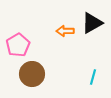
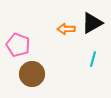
orange arrow: moved 1 px right, 2 px up
pink pentagon: rotated 20 degrees counterclockwise
cyan line: moved 18 px up
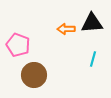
black triangle: rotated 25 degrees clockwise
brown circle: moved 2 px right, 1 px down
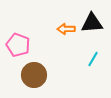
cyan line: rotated 14 degrees clockwise
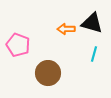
black triangle: rotated 20 degrees clockwise
cyan line: moved 1 px right, 5 px up; rotated 14 degrees counterclockwise
brown circle: moved 14 px right, 2 px up
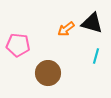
orange arrow: rotated 36 degrees counterclockwise
pink pentagon: rotated 15 degrees counterclockwise
cyan line: moved 2 px right, 2 px down
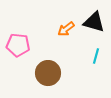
black triangle: moved 2 px right, 1 px up
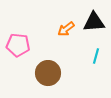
black triangle: rotated 20 degrees counterclockwise
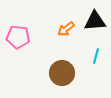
black triangle: moved 1 px right, 1 px up
pink pentagon: moved 8 px up
brown circle: moved 14 px right
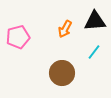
orange arrow: moved 1 px left; rotated 24 degrees counterclockwise
pink pentagon: rotated 20 degrees counterclockwise
cyan line: moved 2 px left, 4 px up; rotated 21 degrees clockwise
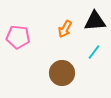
pink pentagon: rotated 20 degrees clockwise
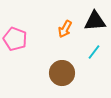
pink pentagon: moved 3 px left, 2 px down; rotated 15 degrees clockwise
